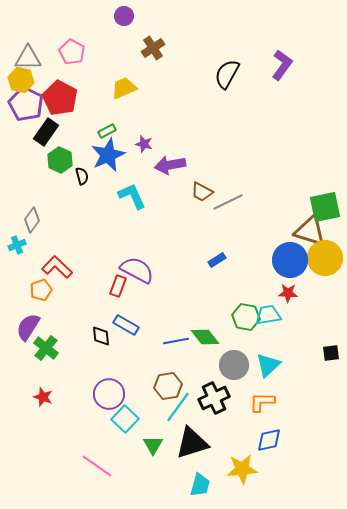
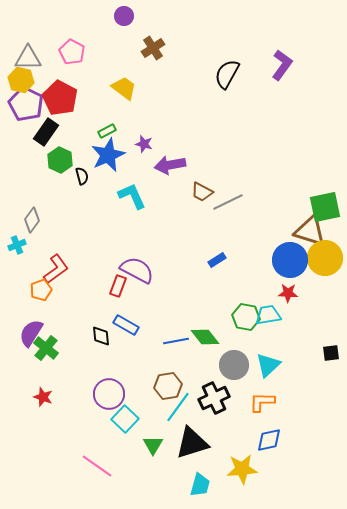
yellow trapezoid at (124, 88): rotated 60 degrees clockwise
red L-shape at (57, 267): moved 1 px left, 2 px down; rotated 100 degrees clockwise
purple semicircle at (28, 327): moved 3 px right, 6 px down
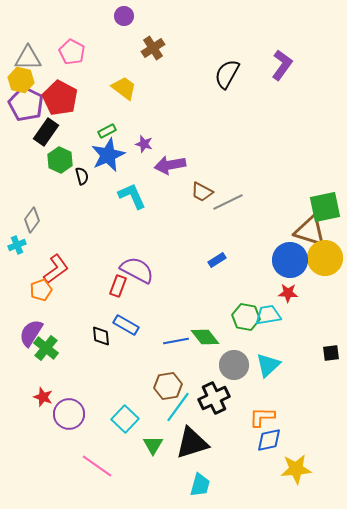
purple circle at (109, 394): moved 40 px left, 20 px down
orange L-shape at (262, 402): moved 15 px down
yellow star at (242, 469): moved 54 px right
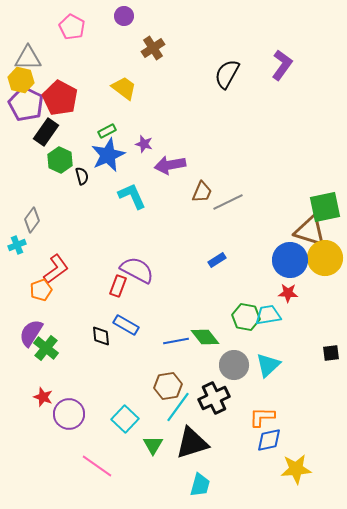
pink pentagon at (72, 52): moved 25 px up
brown trapezoid at (202, 192): rotated 95 degrees counterclockwise
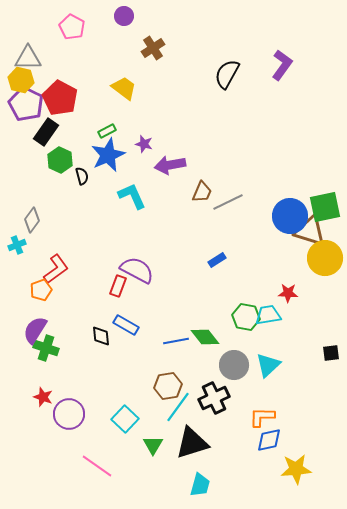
blue circle at (290, 260): moved 44 px up
purple semicircle at (31, 333): moved 4 px right, 3 px up
green cross at (46, 348): rotated 20 degrees counterclockwise
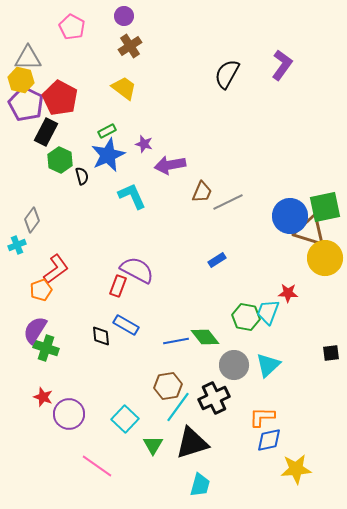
brown cross at (153, 48): moved 23 px left, 2 px up
black rectangle at (46, 132): rotated 8 degrees counterclockwise
cyan trapezoid at (268, 315): moved 3 px up; rotated 60 degrees counterclockwise
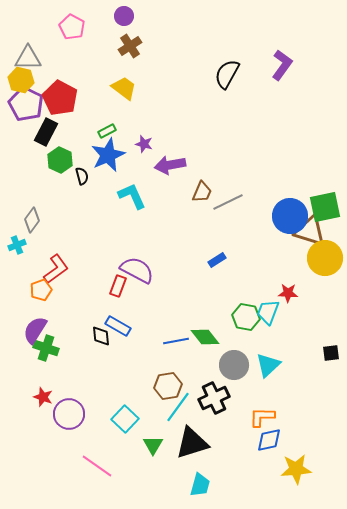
blue rectangle at (126, 325): moved 8 px left, 1 px down
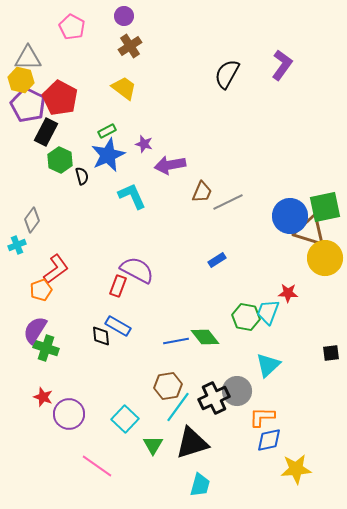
purple pentagon at (26, 104): moved 2 px right, 1 px down
gray circle at (234, 365): moved 3 px right, 26 px down
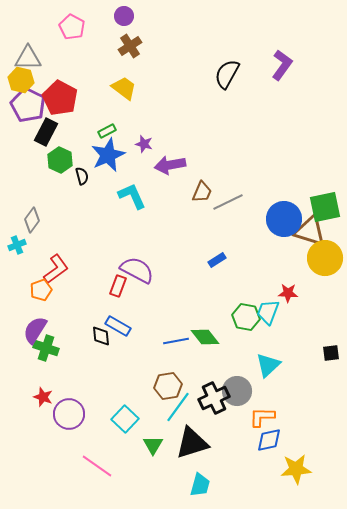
blue circle at (290, 216): moved 6 px left, 3 px down
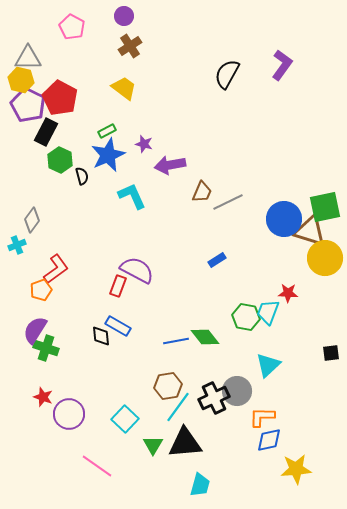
black triangle at (192, 443): moved 7 px left; rotated 12 degrees clockwise
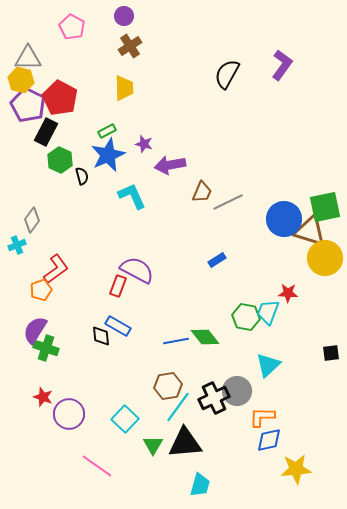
yellow trapezoid at (124, 88): rotated 52 degrees clockwise
